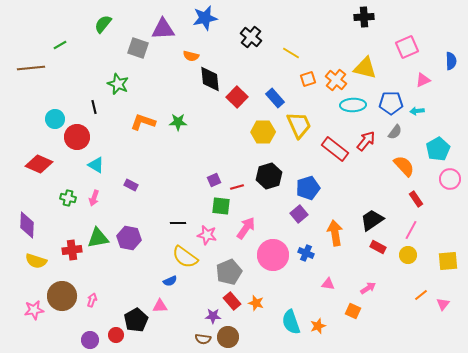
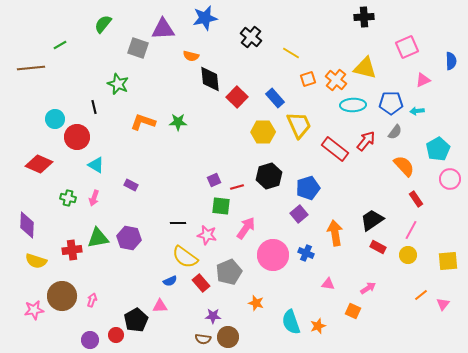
red rectangle at (232, 301): moved 31 px left, 18 px up
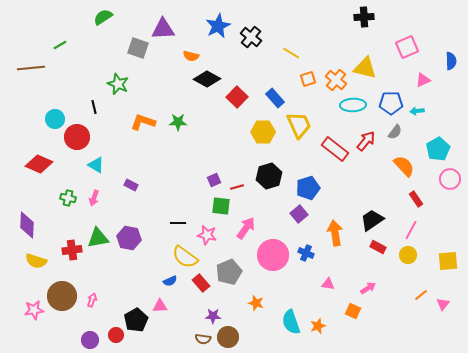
blue star at (205, 18): moved 13 px right, 8 px down; rotated 15 degrees counterclockwise
green semicircle at (103, 24): moved 7 px up; rotated 18 degrees clockwise
black diamond at (210, 79): moved 3 px left; rotated 56 degrees counterclockwise
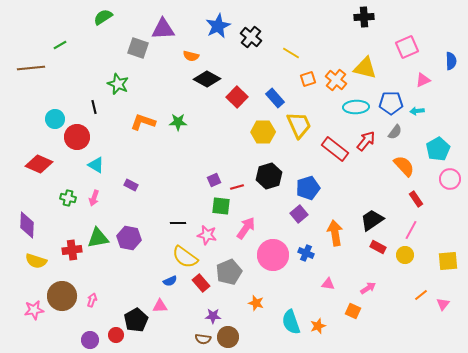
cyan ellipse at (353, 105): moved 3 px right, 2 px down
yellow circle at (408, 255): moved 3 px left
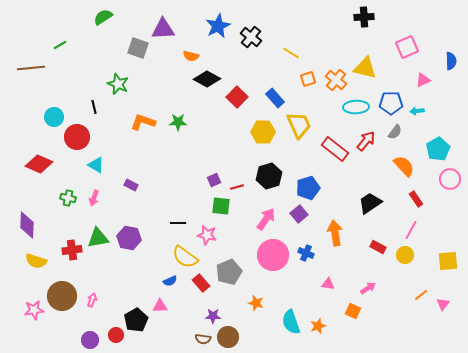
cyan circle at (55, 119): moved 1 px left, 2 px up
black trapezoid at (372, 220): moved 2 px left, 17 px up
pink arrow at (246, 228): moved 20 px right, 9 px up
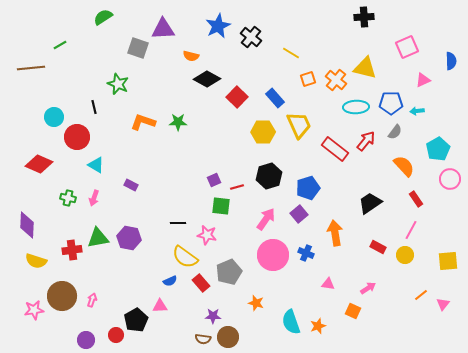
purple circle at (90, 340): moved 4 px left
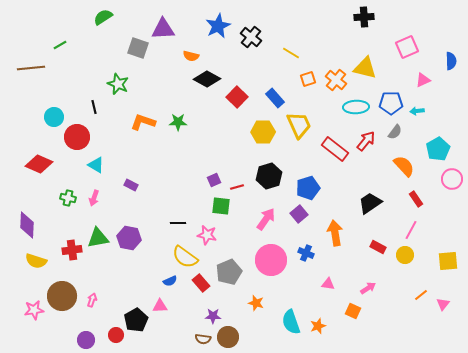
pink circle at (450, 179): moved 2 px right
pink circle at (273, 255): moved 2 px left, 5 px down
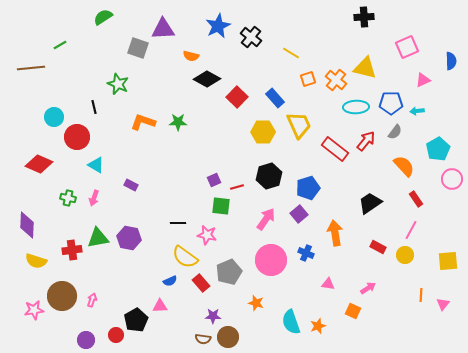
orange line at (421, 295): rotated 48 degrees counterclockwise
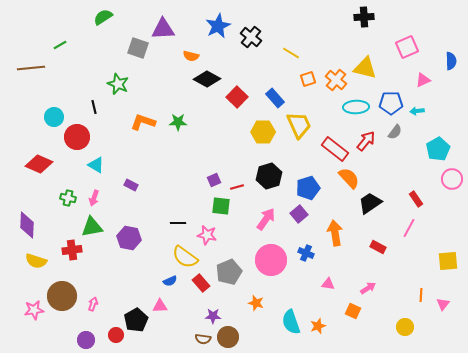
orange semicircle at (404, 166): moved 55 px left, 12 px down
pink line at (411, 230): moved 2 px left, 2 px up
green triangle at (98, 238): moved 6 px left, 11 px up
yellow circle at (405, 255): moved 72 px down
pink arrow at (92, 300): moved 1 px right, 4 px down
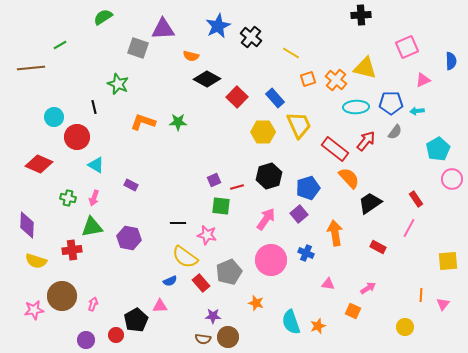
black cross at (364, 17): moved 3 px left, 2 px up
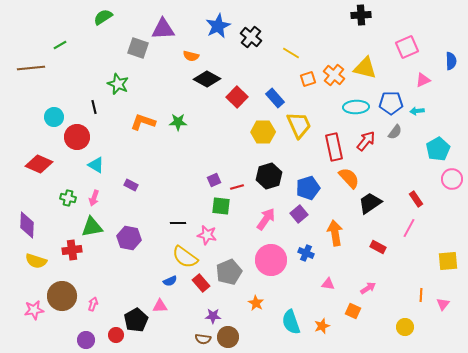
orange cross at (336, 80): moved 2 px left, 5 px up
red rectangle at (335, 149): moved 1 px left, 2 px up; rotated 40 degrees clockwise
orange star at (256, 303): rotated 14 degrees clockwise
orange star at (318, 326): moved 4 px right
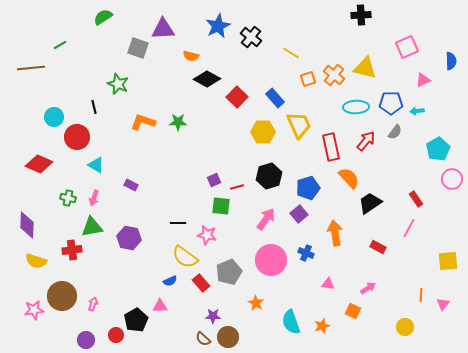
red rectangle at (334, 147): moved 3 px left
brown semicircle at (203, 339): rotated 35 degrees clockwise
